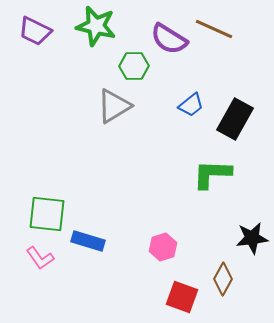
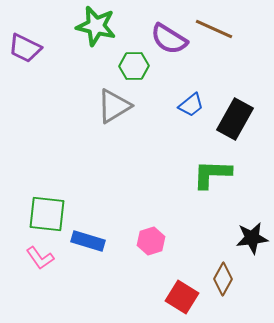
purple trapezoid: moved 10 px left, 17 px down
pink hexagon: moved 12 px left, 6 px up
red square: rotated 12 degrees clockwise
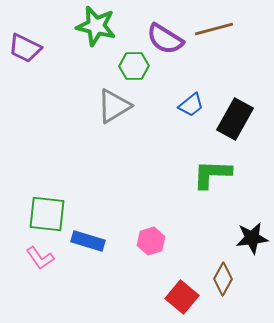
brown line: rotated 39 degrees counterclockwise
purple semicircle: moved 4 px left
red square: rotated 8 degrees clockwise
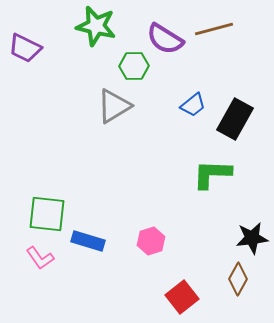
blue trapezoid: moved 2 px right
brown diamond: moved 15 px right
red square: rotated 12 degrees clockwise
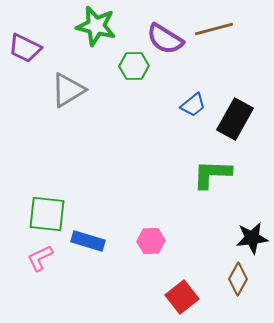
gray triangle: moved 46 px left, 16 px up
pink hexagon: rotated 16 degrees clockwise
pink L-shape: rotated 100 degrees clockwise
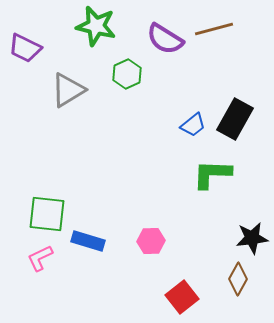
green hexagon: moved 7 px left, 8 px down; rotated 24 degrees counterclockwise
blue trapezoid: moved 20 px down
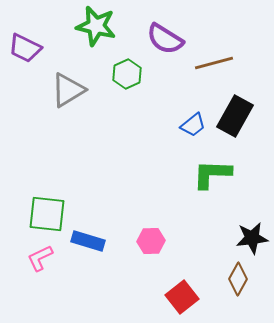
brown line: moved 34 px down
black rectangle: moved 3 px up
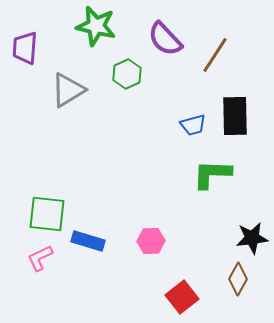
purple semicircle: rotated 15 degrees clockwise
purple trapezoid: rotated 68 degrees clockwise
brown line: moved 1 px right, 8 px up; rotated 42 degrees counterclockwise
black rectangle: rotated 30 degrees counterclockwise
blue trapezoid: rotated 24 degrees clockwise
